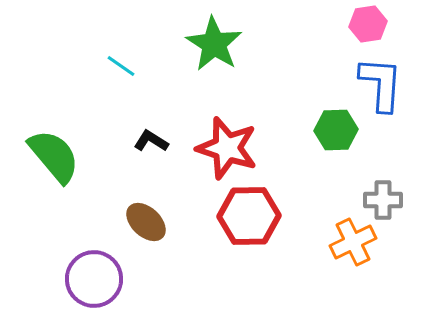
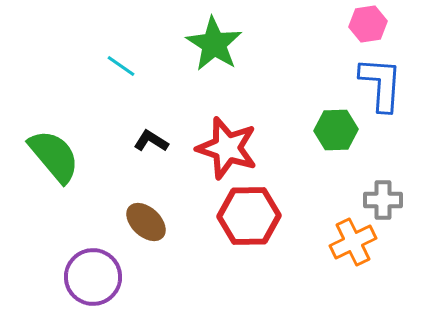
purple circle: moved 1 px left, 2 px up
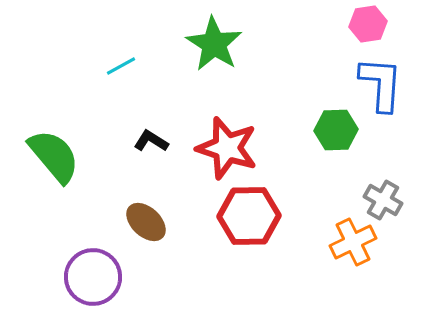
cyan line: rotated 64 degrees counterclockwise
gray cross: rotated 30 degrees clockwise
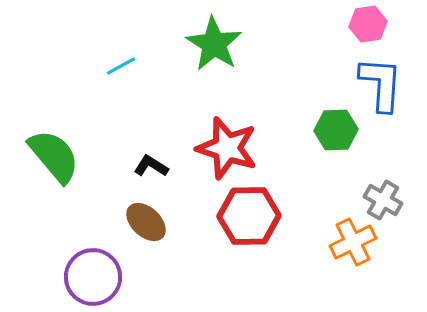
black L-shape: moved 25 px down
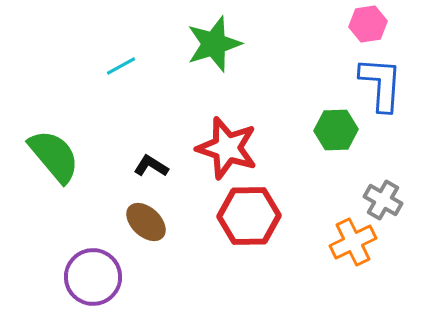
green star: rotated 22 degrees clockwise
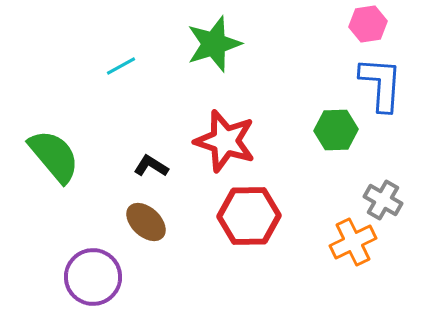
red star: moved 2 px left, 7 px up
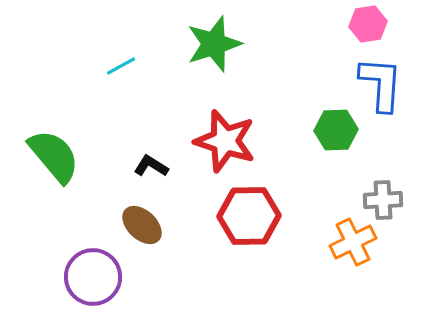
gray cross: rotated 33 degrees counterclockwise
brown ellipse: moved 4 px left, 3 px down
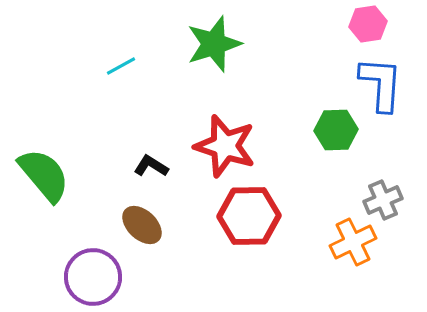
red star: moved 5 px down
green semicircle: moved 10 px left, 19 px down
gray cross: rotated 21 degrees counterclockwise
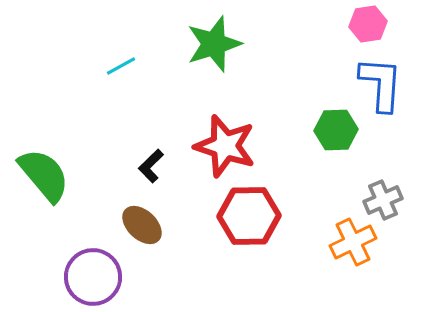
black L-shape: rotated 76 degrees counterclockwise
